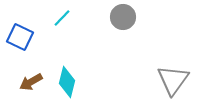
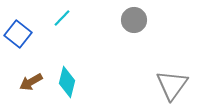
gray circle: moved 11 px right, 3 px down
blue square: moved 2 px left, 3 px up; rotated 12 degrees clockwise
gray triangle: moved 1 px left, 5 px down
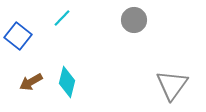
blue square: moved 2 px down
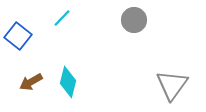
cyan diamond: moved 1 px right
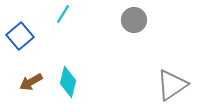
cyan line: moved 1 px right, 4 px up; rotated 12 degrees counterclockwise
blue square: moved 2 px right; rotated 12 degrees clockwise
gray triangle: rotated 20 degrees clockwise
